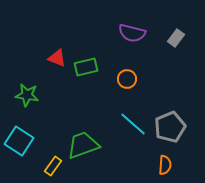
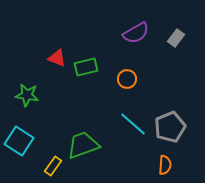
purple semicircle: moved 4 px right; rotated 44 degrees counterclockwise
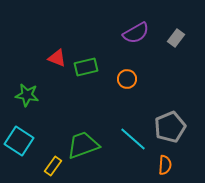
cyan line: moved 15 px down
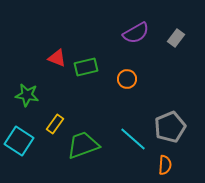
yellow rectangle: moved 2 px right, 42 px up
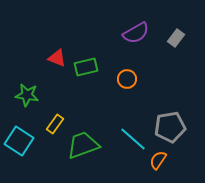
gray pentagon: rotated 12 degrees clockwise
orange semicircle: moved 7 px left, 5 px up; rotated 150 degrees counterclockwise
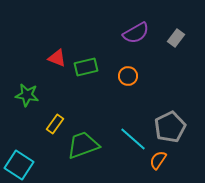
orange circle: moved 1 px right, 3 px up
gray pentagon: rotated 16 degrees counterclockwise
cyan square: moved 24 px down
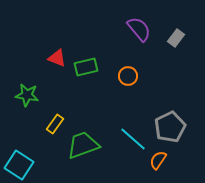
purple semicircle: moved 3 px right, 4 px up; rotated 100 degrees counterclockwise
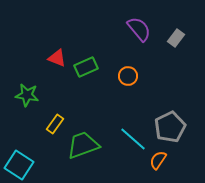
green rectangle: rotated 10 degrees counterclockwise
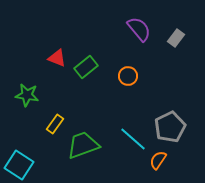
green rectangle: rotated 15 degrees counterclockwise
